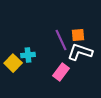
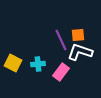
cyan cross: moved 10 px right, 9 px down
yellow square: rotated 18 degrees counterclockwise
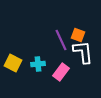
orange square: rotated 24 degrees clockwise
white L-shape: moved 3 px right; rotated 65 degrees clockwise
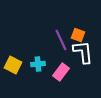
yellow square: moved 2 px down
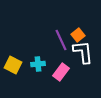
orange square: rotated 32 degrees clockwise
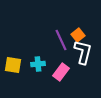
white L-shape: rotated 20 degrees clockwise
yellow square: rotated 18 degrees counterclockwise
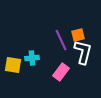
orange square: rotated 24 degrees clockwise
cyan cross: moved 6 px left, 6 px up
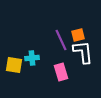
white L-shape: rotated 20 degrees counterclockwise
yellow square: moved 1 px right
pink rectangle: rotated 54 degrees counterclockwise
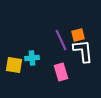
white L-shape: moved 1 px up
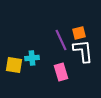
orange square: moved 1 px right, 2 px up
